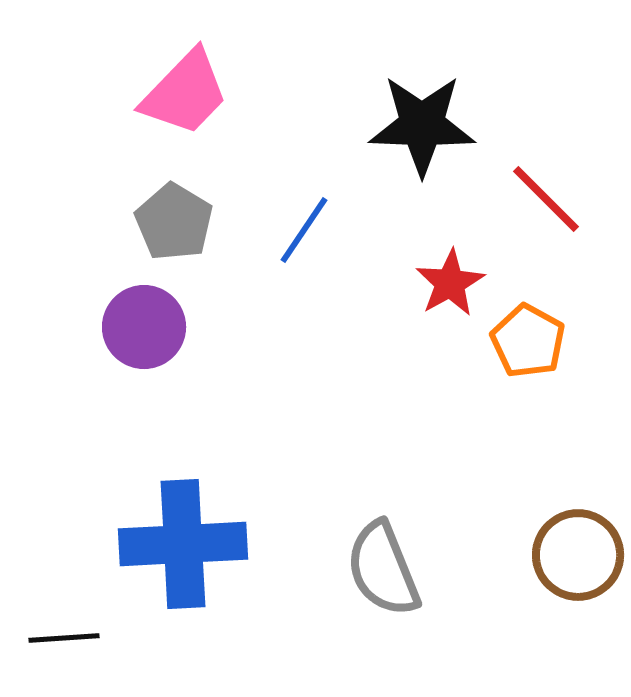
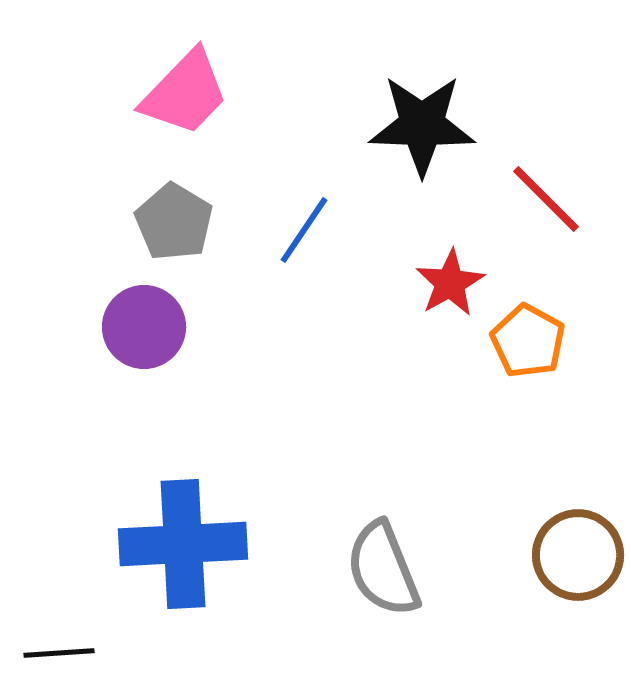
black line: moved 5 px left, 15 px down
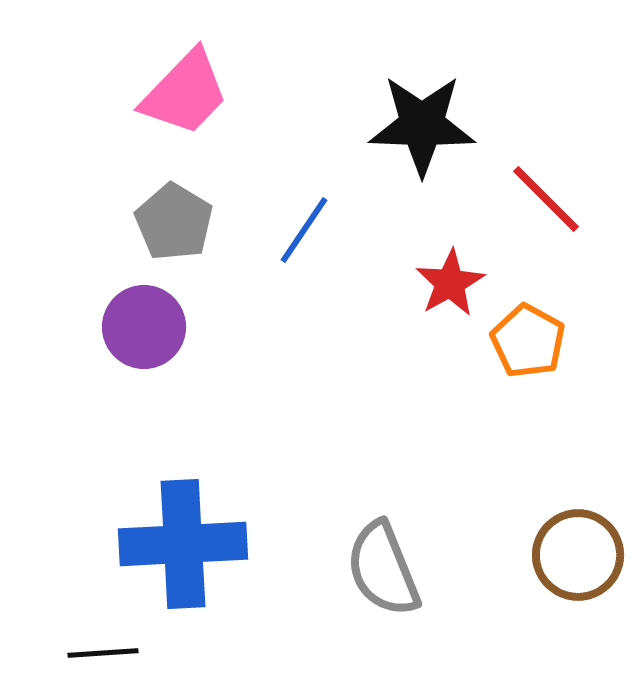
black line: moved 44 px right
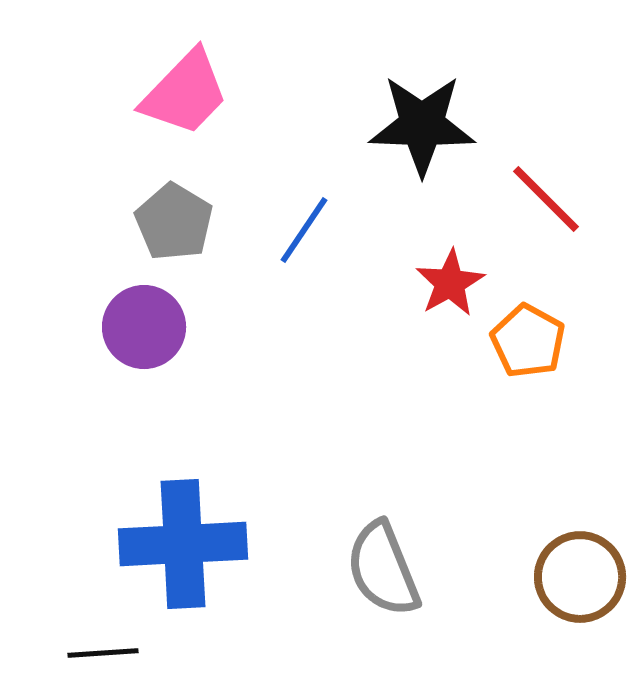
brown circle: moved 2 px right, 22 px down
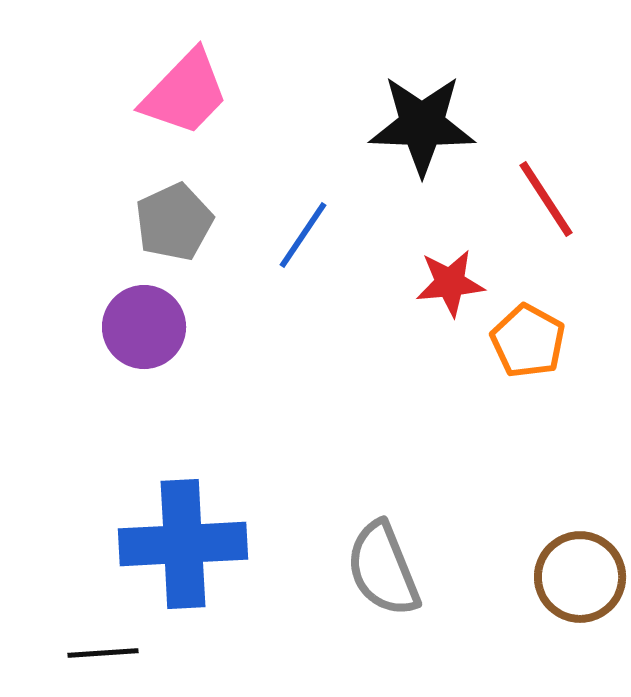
red line: rotated 12 degrees clockwise
gray pentagon: rotated 16 degrees clockwise
blue line: moved 1 px left, 5 px down
red star: rotated 24 degrees clockwise
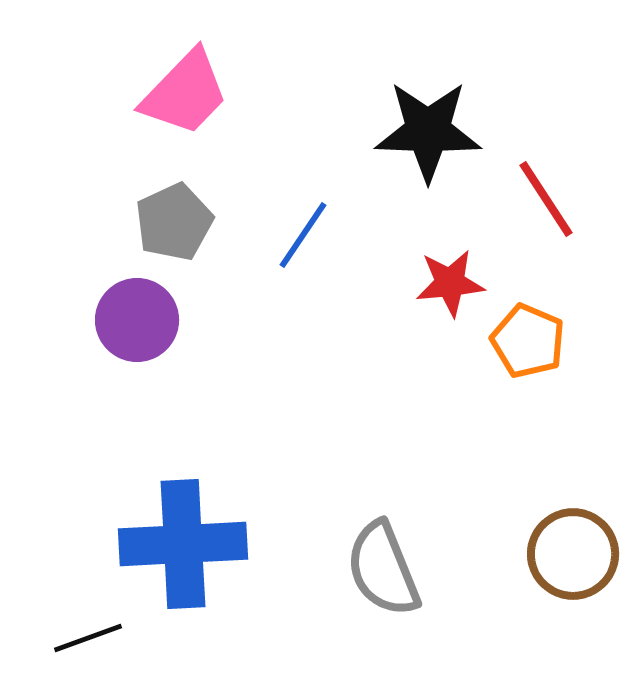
black star: moved 6 px right, 6 px down
purple circle: moved 7 px left, 7 px up
orange pentagon: rotated 6 degrees counterclockwise
brown circle: moved 7 px left, 23 px up
black line: moved 15 px left, 15 px up; rotated 16 degrees counterclockwise
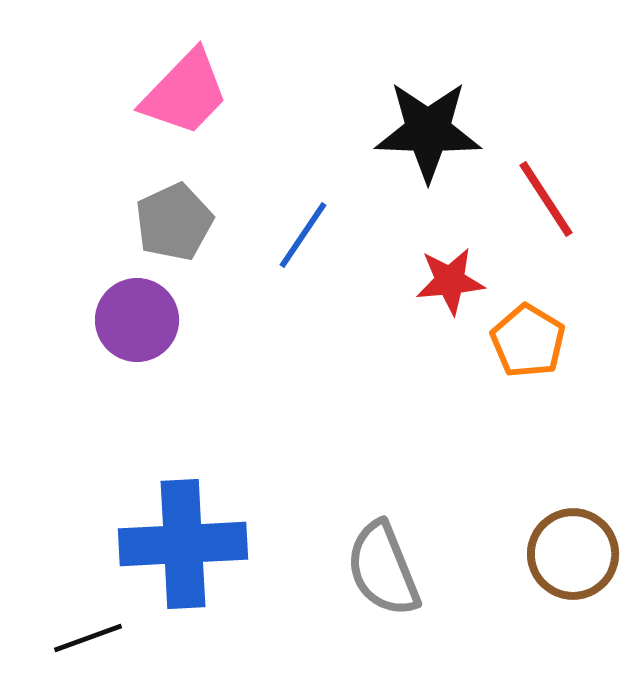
red star: moved 2 px up
orange pentagon: rotated 8 degrees clockwise
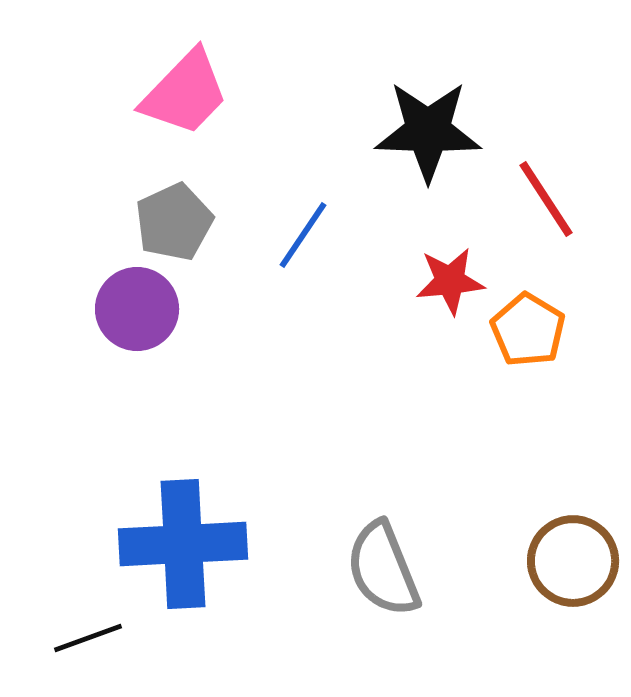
purple circle: moved 11 px up
orange pentagon: moved 11 px up
brown circle: moved 7 px down
